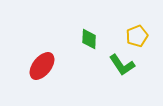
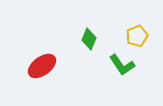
green diamond: rotated 20 degrees clockwise
red ellipse: rotated 16 degrees clockwise
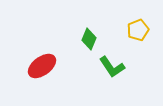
yellow pentagon: moved 1 px right, 6 px up
green L-shape: moved 10 px left, 2 px down
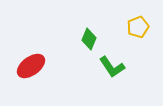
yellow pentagon: moved 3 px up
red ellipse: moved 11 px left
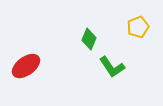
red ellipse: moved 5 px left
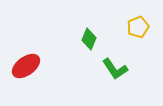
green L-shape: moved 3 px right, 2 px down
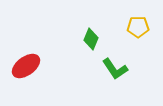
yellow pentagon: rotated 20 degrees clockwise
green diamond: moved 2 px right
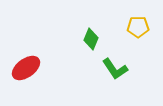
red ellipse: moved 2 px down
